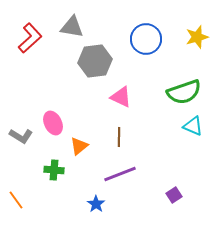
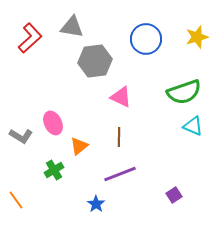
green cross: rotated 36 degrees counterclockwise
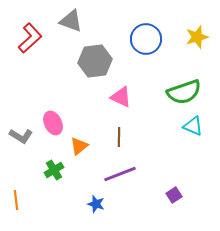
gray triangle: moved 1 px left, 6 px up; rotated 10 degrees clockwise
orange line: rotated 30 degrees clockwise
blue star: rotated 18 degrees counterclockwise
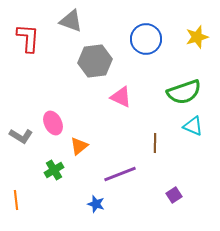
red L-shape: moved 2 px left; rotated 44 degrees counterclockwise
brown line: moved 36 px right, 6 px down
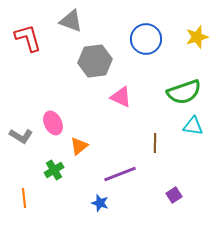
red L-shape: rotated 20 degrees counterclockwise
cyan triangle: rotated 15 degrees counterclockwise
orange line: moved 8 px right, 2 px up
blue star: moved 4 px right, 1 px up
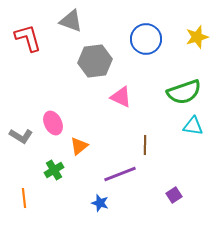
brown line: moved 10 px left, 2 px down
